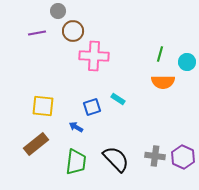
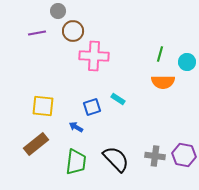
purple hexagon: moved 1 px right, 2 px up; rotated 15 degrees counterclockwise
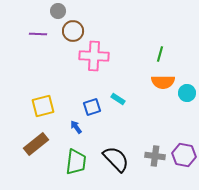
purple line: moved 1 px right, 1 px down; rotated 12 degrees clockwise
cyan circle: moved 31 px down
yellow square: rotated 20 degrees counterclockwise
blue arrow: rotated 24 degrees clockwise
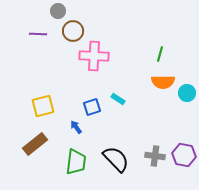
brown rectangle: moved 1 px left
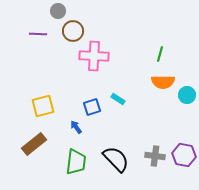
cyan circle: moved 2 px down
brown rectangle: moved 1 px left
